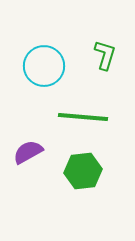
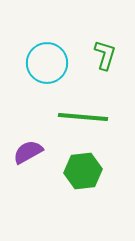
cyan circle: moved 3 px right, 3 px up
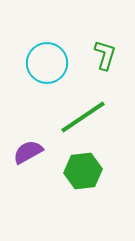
green line: rotated 39 degrees counterclockwise
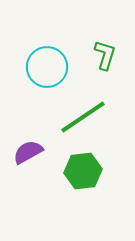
cyan circle: moved 4 px down
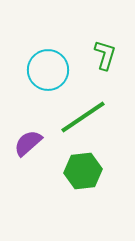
cyan circle: moved 1 px right, 3 px down
purple semicircle: moved 9 px up; rotated 12 degrees counterclockwise
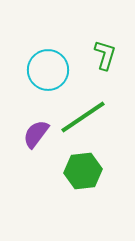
purple semicircle: moved 8 px right, 9 px up; rotated 12 degrees counterclockwise
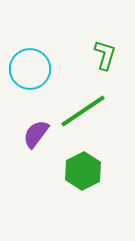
cyan circle: moved 18 px left, 1 px up
green line: moved 6 px up
green hexagon: rotated 21 degrees counterclockwise
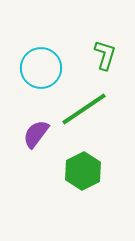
cyan circle: moved 11 px right, 1 px up
green line: moved 1 px right, 2 px up
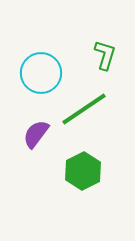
cyan circle: moved 5 px down
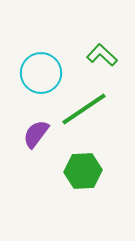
green L-shape: moved 3 px left; rotated 64 degrees counterclockwise
green hexagon: rotated 24 degrees clockwise
